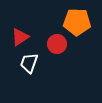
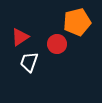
orange pentagon: rotated 16 degrees counterclockwise
white trapezoid: moved 1 px up
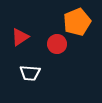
orange pentagon: rotated 8 degrees counterclockwise
white trapezoid: moved 1 px right, 11 px down; rotated 105 degrees counterclockwise
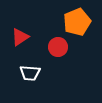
red circle: moved 1 px right, 3 px down
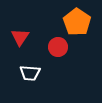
orange pentagon: rotated 16 degrees counterclockwise
red triangle: rotated 24 degrees counterclockwise
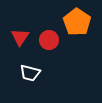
red circle: moved 9 px left, 7 px up
white trapezoid: rotated 10 degrees clockwise
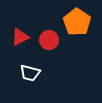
red triangle: rotated 30 degrees clockwise
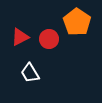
red circle: moved 1 px up
white trapezoid: rotated 45 degrees clockwise
